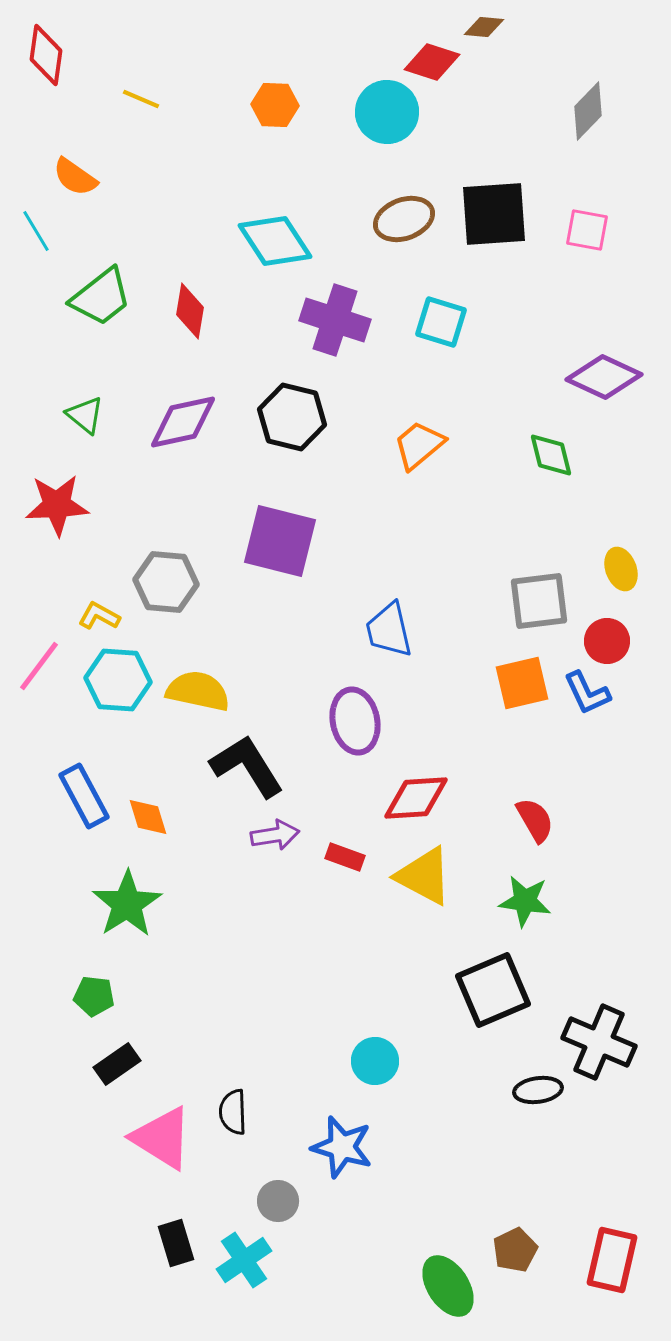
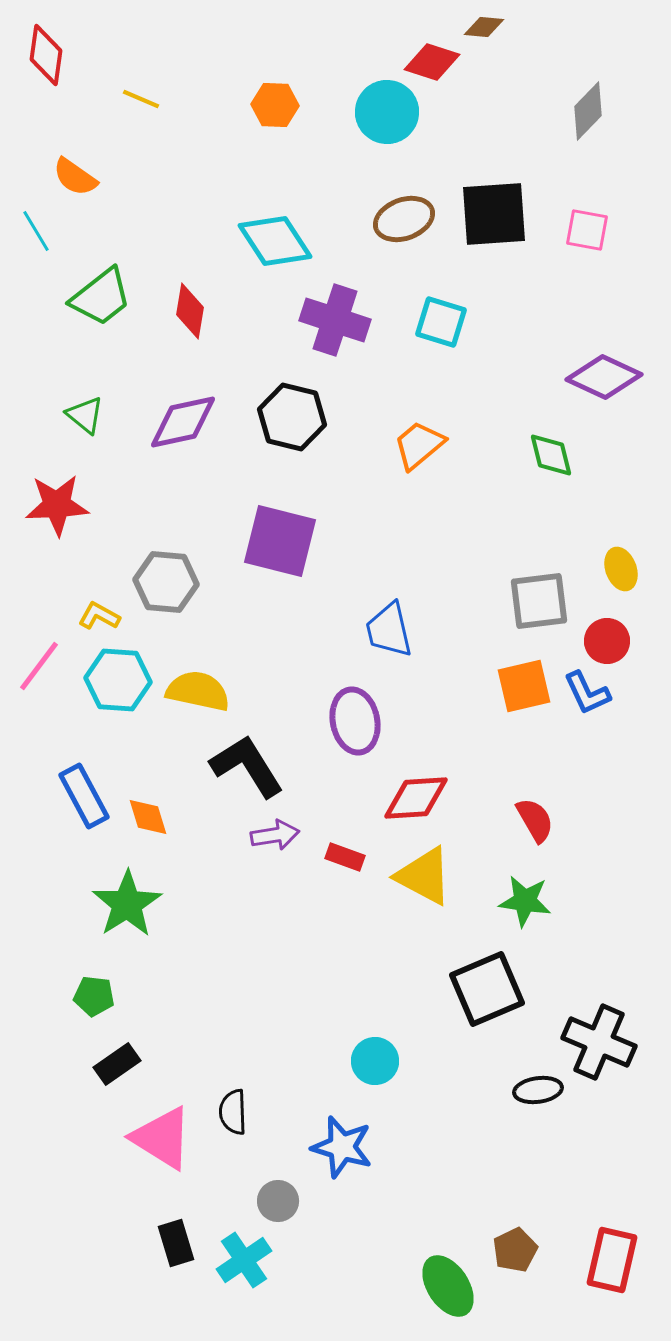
orange square at (522, 683): moved 2 px right, 3 px down
black square at (493, 990): moved 6 px left, 1 px up
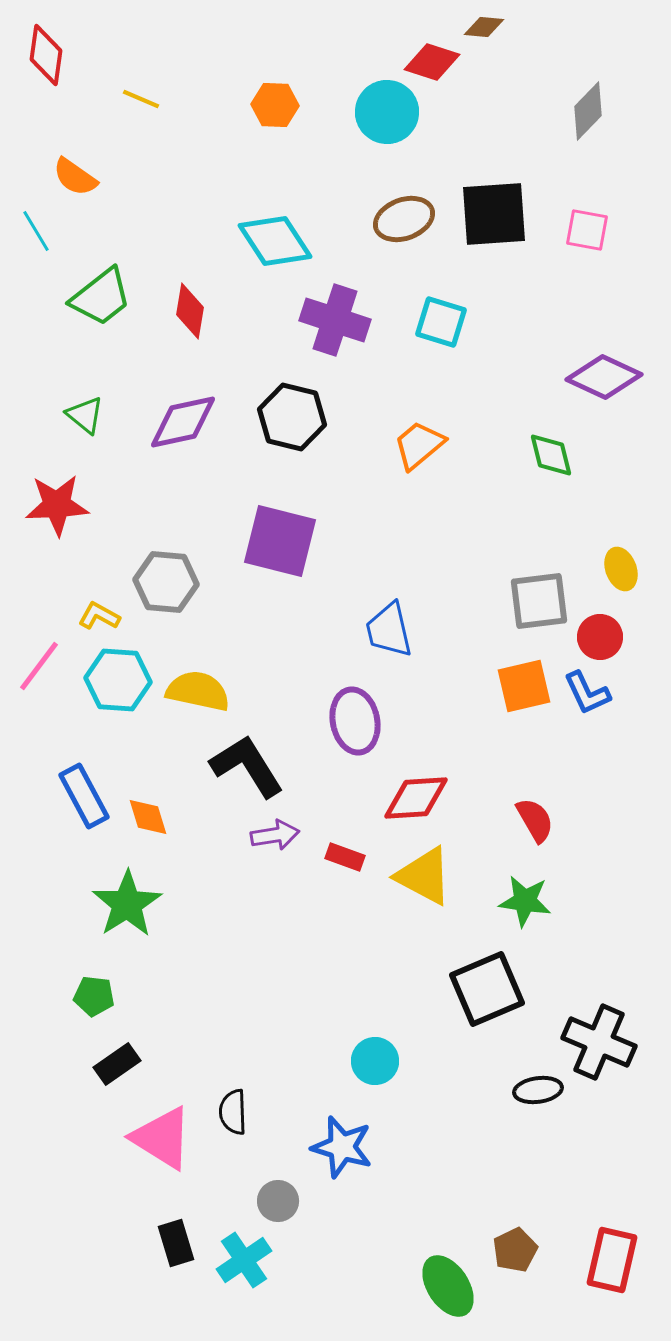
red circle at (607, 641): moved 7 px left, 4 px up
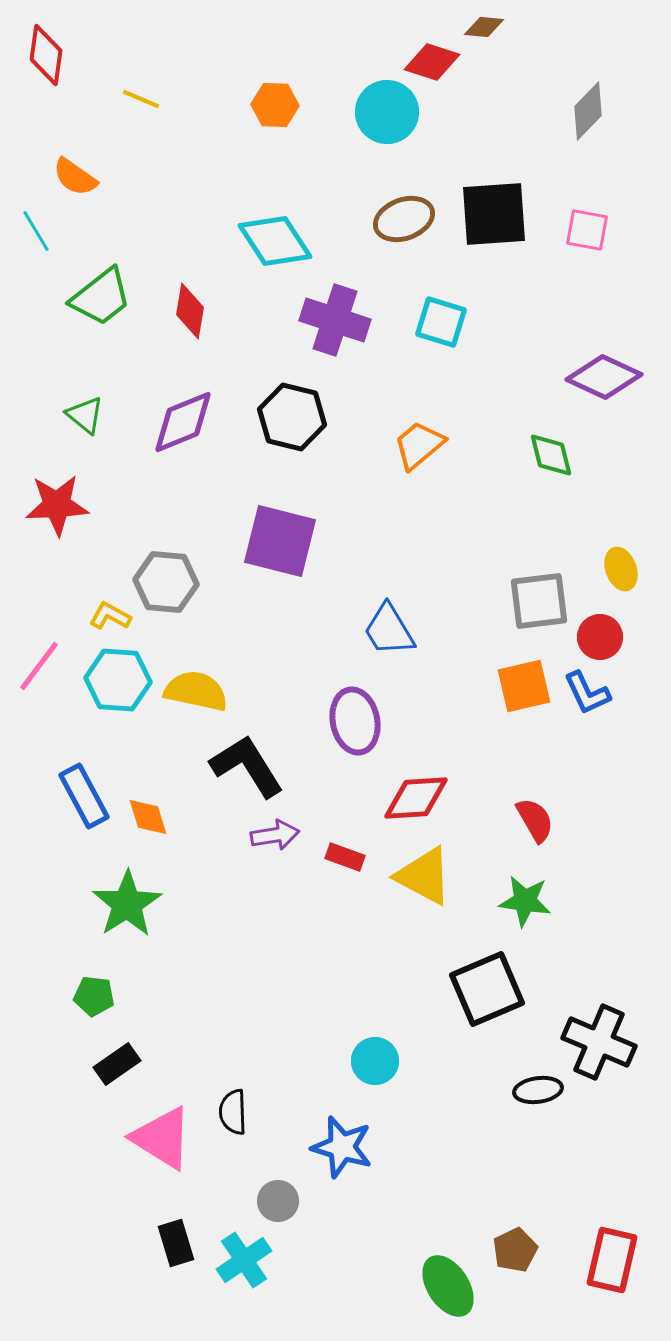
purple diamond at (183, 422): rotated 10 degrees counterclockwise
yellow L-shape at (99, 616): moved 11 px right
blue trapezoid at (389, 630): rotated 18 degrees counterclockwise
yellow semicircle at (198, 691): moved 2 px left
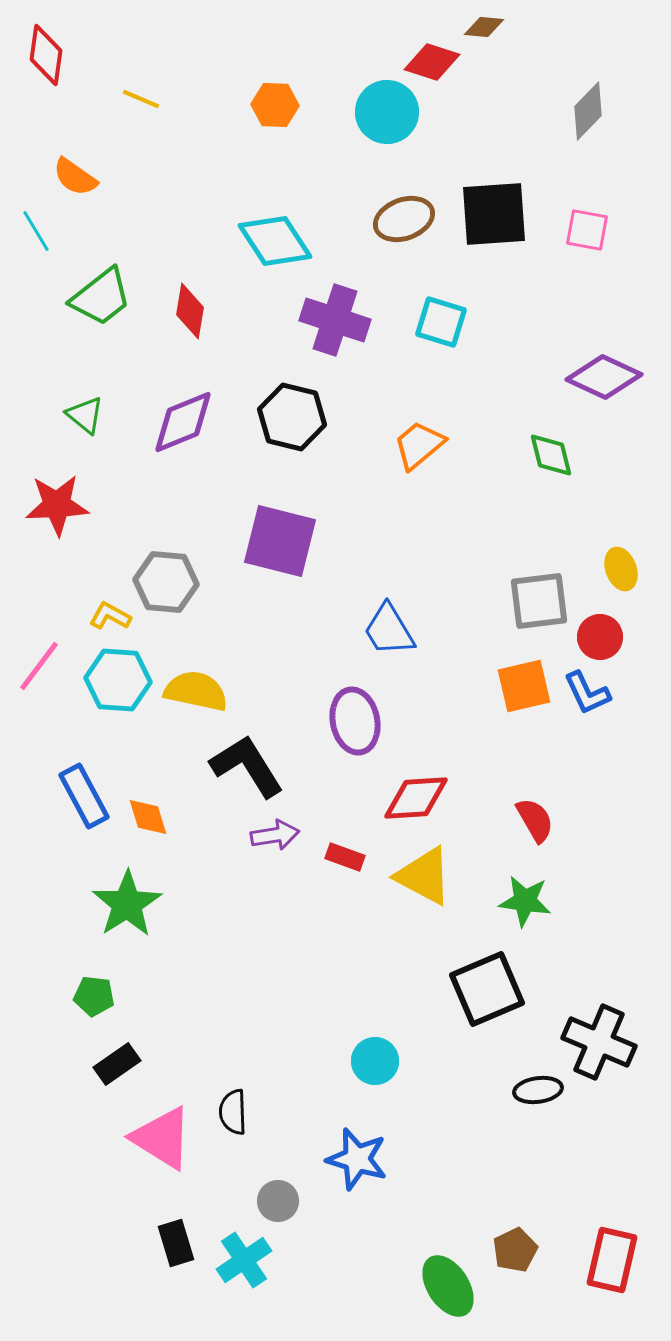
blue star at (342, 1147): moved 15 px right, 12 px down
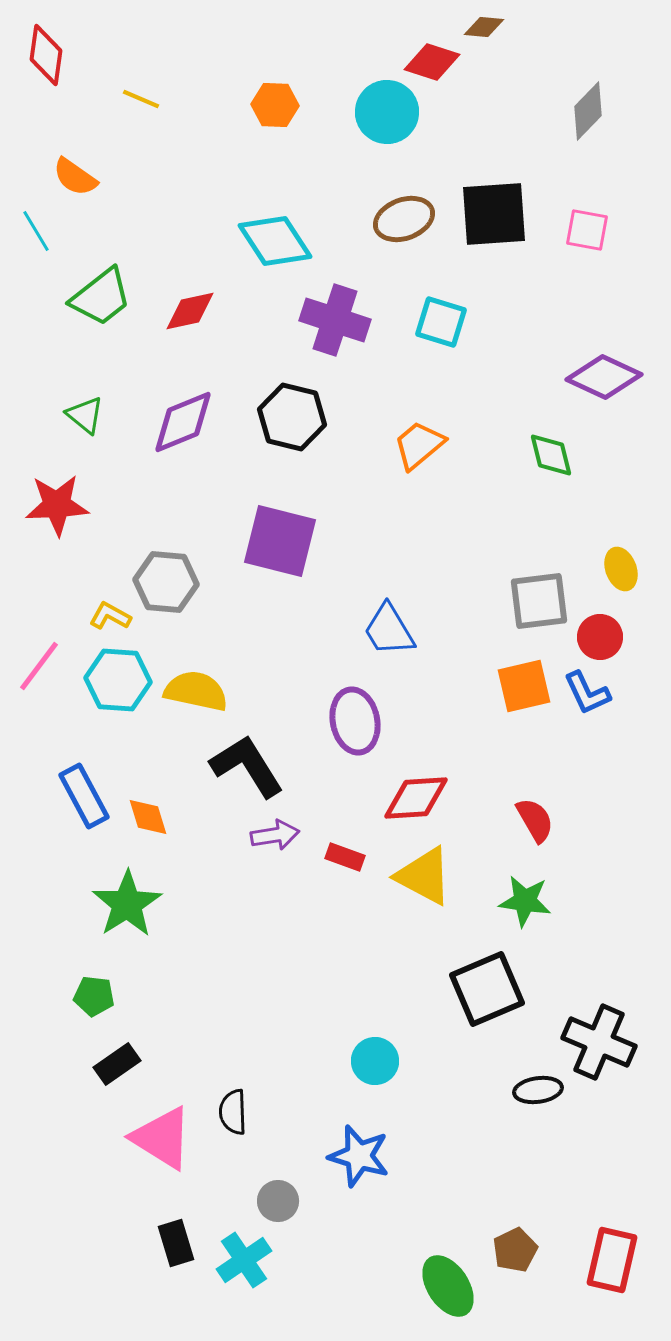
red diamond at (190, 311): rotated 68 degrees clockwise
blue star at (357, 1159): moved 2 px right, 3 px up
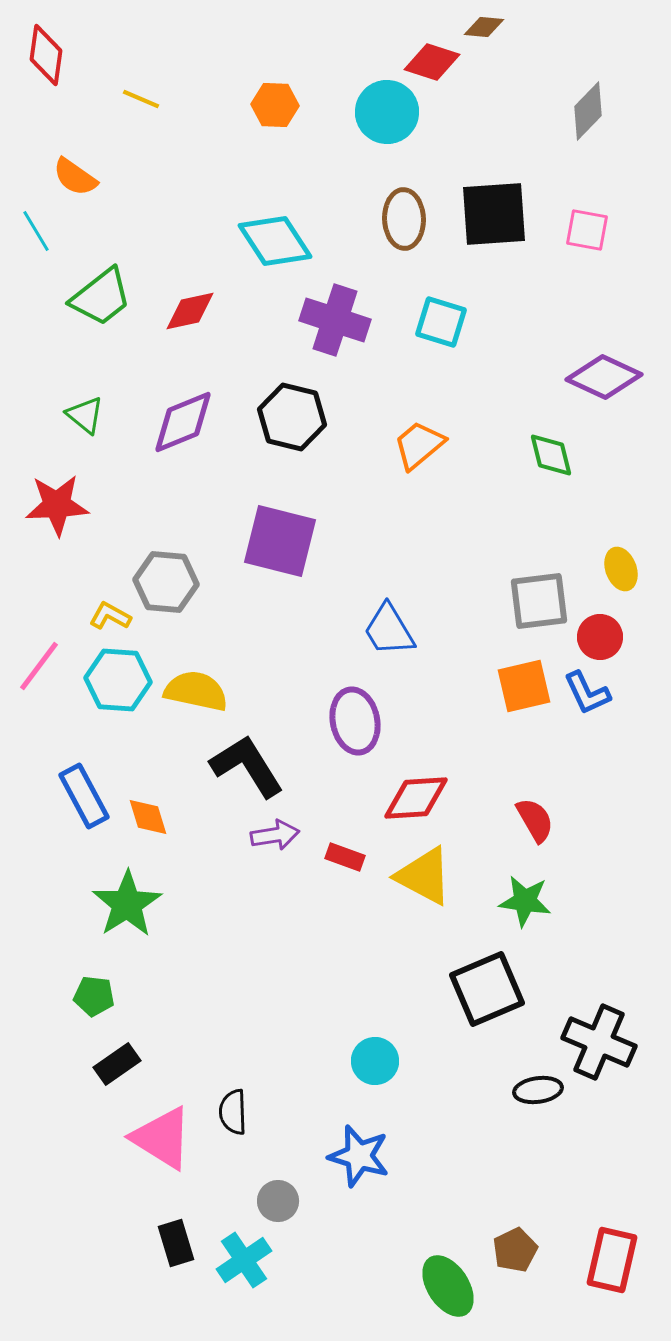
brown ellipse at (404, 219): rotated 72 degrees counterclockwise
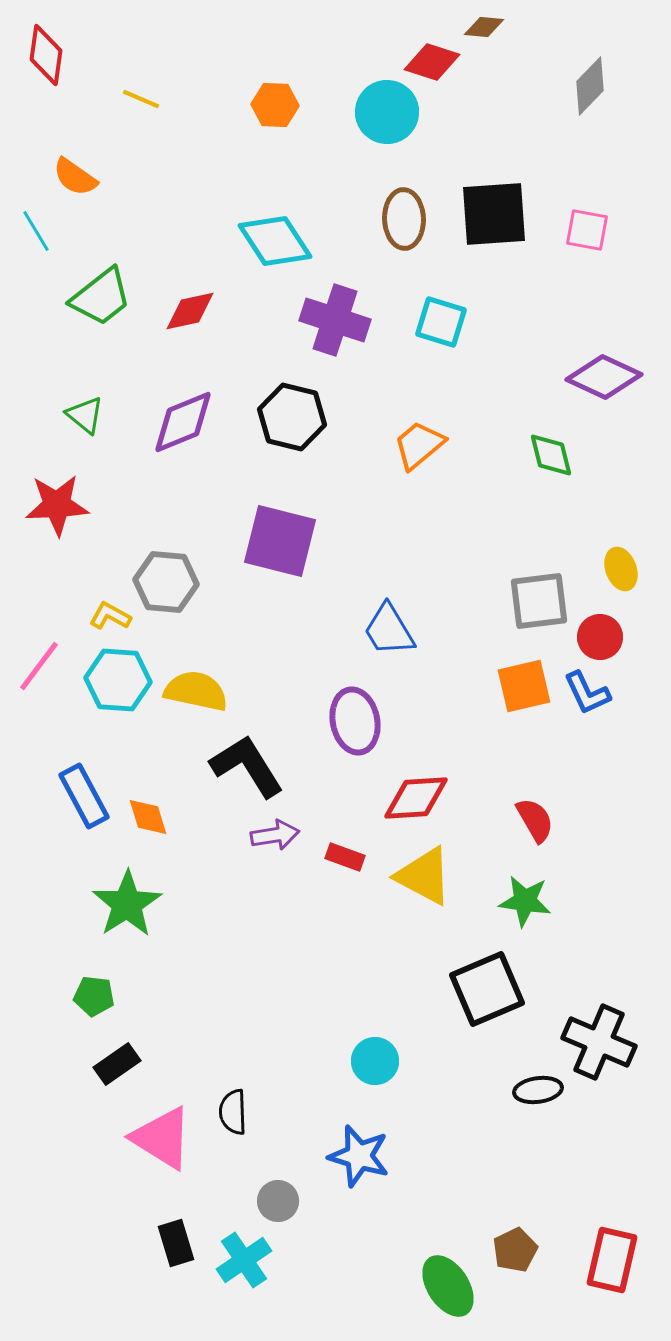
gray diamond at (588, 111): moved 2 px right, 25 px up
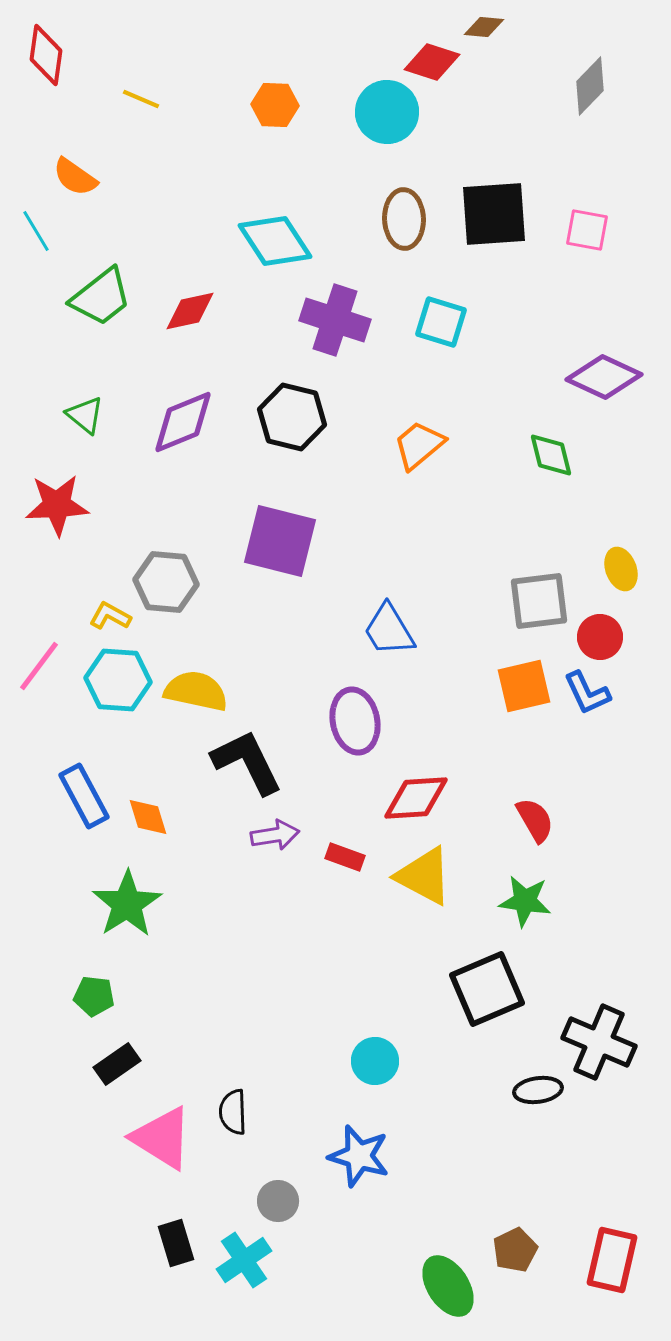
black L-shape at (247, 766): moved 4 px up; rotated 6 degrees clockwise
